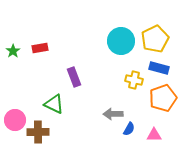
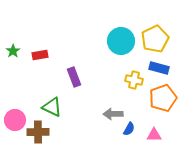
red rectangle: moved 7 px down
green triangle: moved 2 px left, 3 px down
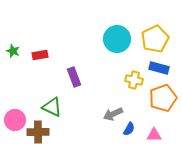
cyan circle: moved 4 px left, 2 px up
green star: rotated 16 degrees counterclockwise
gray arrow: rotated 24 degrees counterclockwise
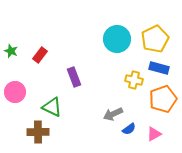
green star: moved 2 px left
red rectangle: rotated 42 degrees counterclockwise
orange pentagon: moved 1 px down
pink circle: moved 28 px up
blue semicircle: rotated 24 degrees clockwise
pink triangle: moved 1 px up; rotated 28 degrees counterclockwise
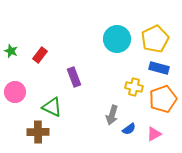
yellow cross: moved 7 px down
gray arrow: moved 1 px left, 1 px down; rotated 48 degrees counterclockwise
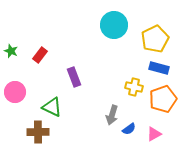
cyan circle: moved 3 px left, 14 px up
